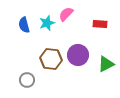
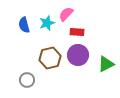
red rectangle: moved 23 px left, 8 px down
brown hexagon: moved 1 px left, 1 px up; rotated 20 degrees counterclockwise
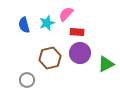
purple circle: moved 2 px right, 2 px up
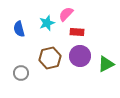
blue semicircle: moved 5 px left, 4 px down
purple circle: moved 3 px down
gray circle: moved 6 px left, 7 px up
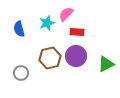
purple circle: moved 4 px left
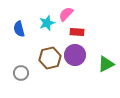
purple circle: moved 1 px left, 1 px up
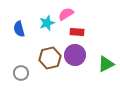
pink semicircle: rotated 14 degrees clockwise
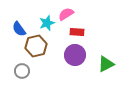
blue semicircle: rotated 21 degrees counterclockwise
brown hexagon: moved 14 px left, 12 px up
gray circle: moved 1 px right, 2 px up
